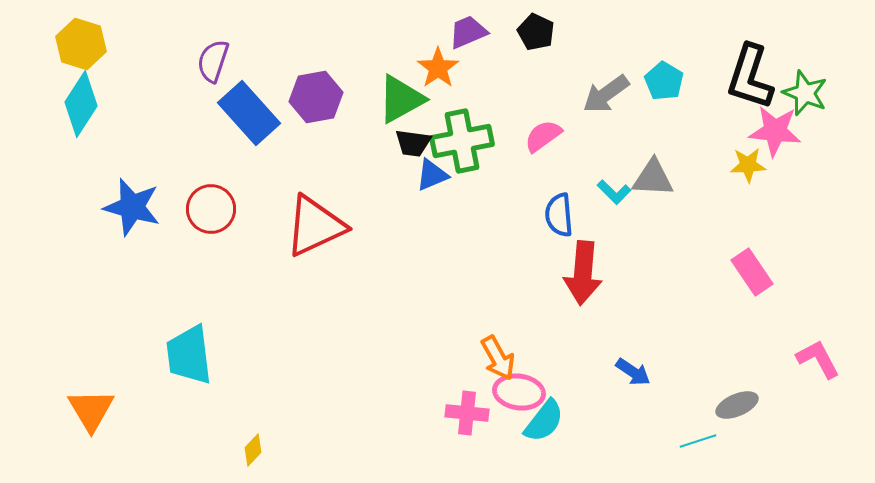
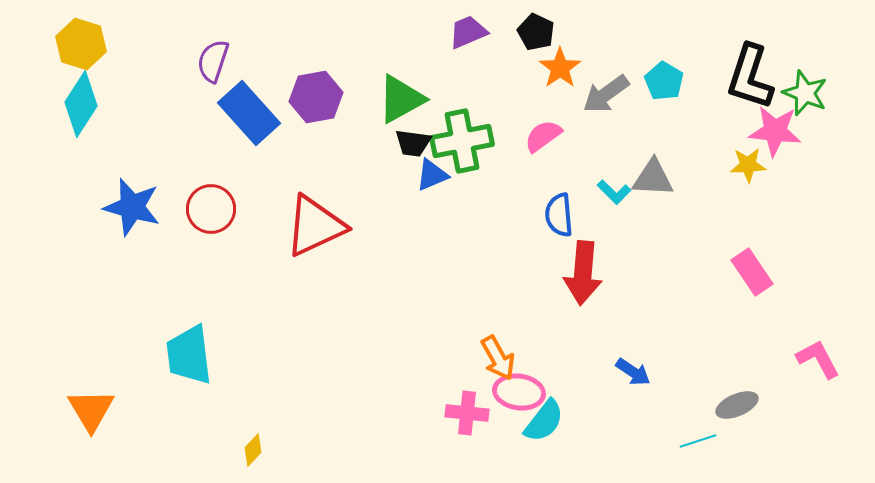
orange star: moved 122 px right
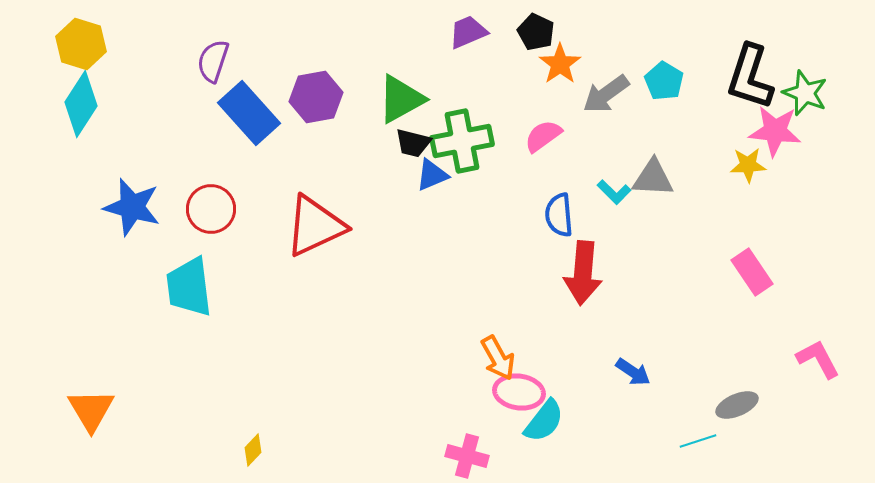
orange star: moved 4 px up
black trapezoid: rotated 6 degrees clockwise
cyan trapezoid: moved 68 px up
pink cross: moved 43 px down; rotated 9 degrees clockwise
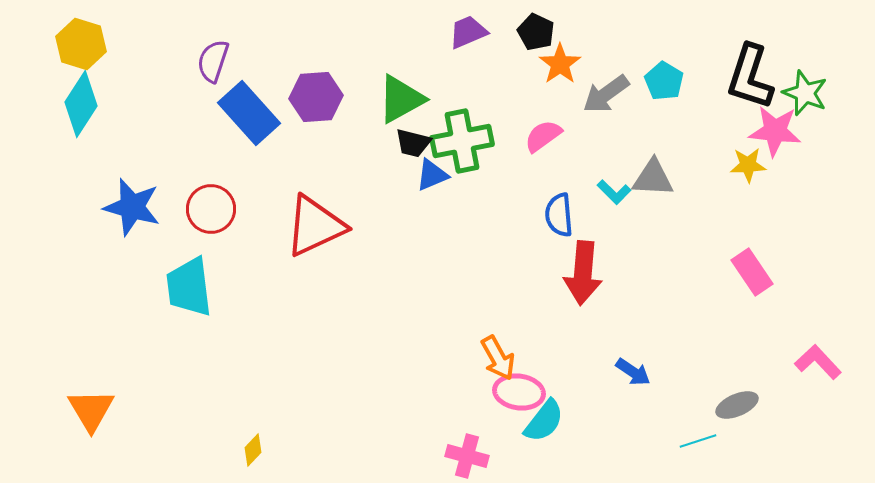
purple hexagon: rotated 6 degrees clockwise
pink L-shape: moved 3 px down; rotated 15 degrees counterclockwise
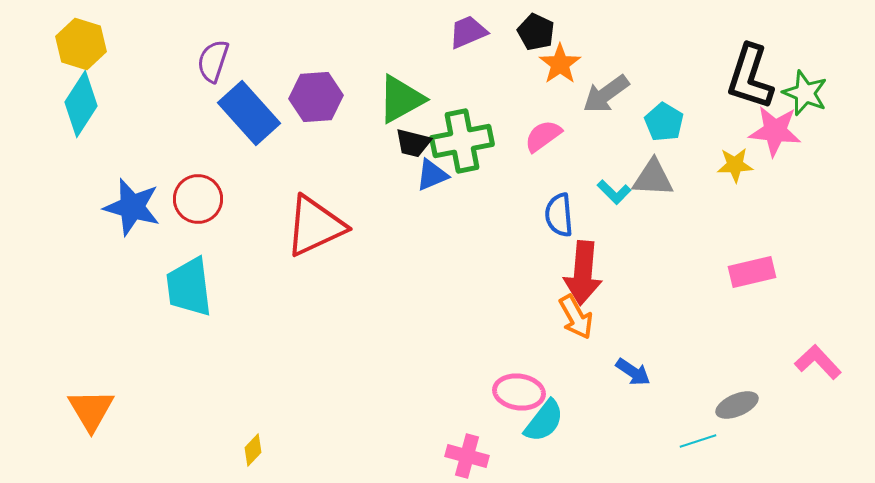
cyan pentagon: moved 41 px down
yellow star: moved 13 px left
red circle: moved 13 px left, 10 px up
pink rectangle: rotated 69 degrees counterclockwise
orange arrow: moved 78 px right, 41 px up
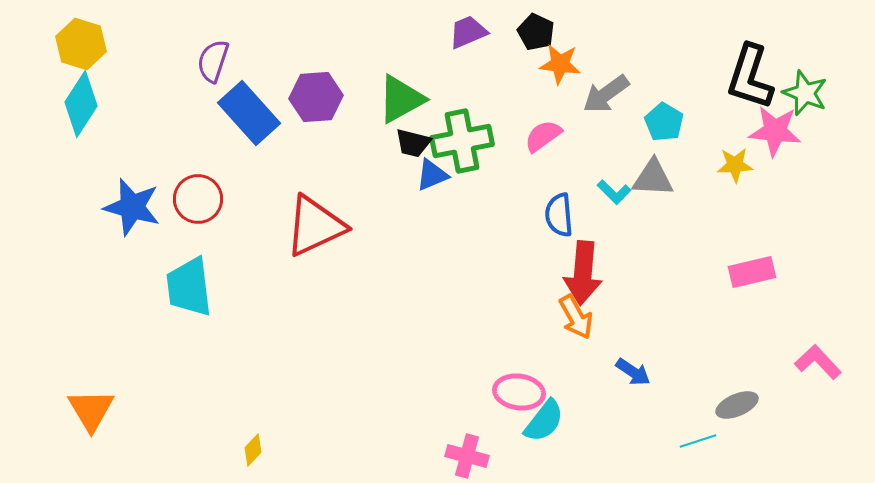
orange star: rotated 30 degrees counterclockwise
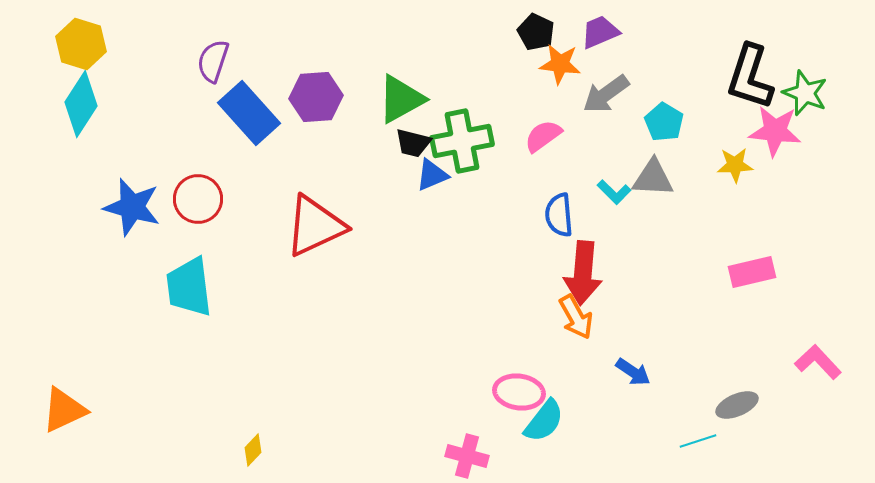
purple trapezoid: moved 132 px right
orange triangle: moved 27 px left; rotated 36 degrees clockwise
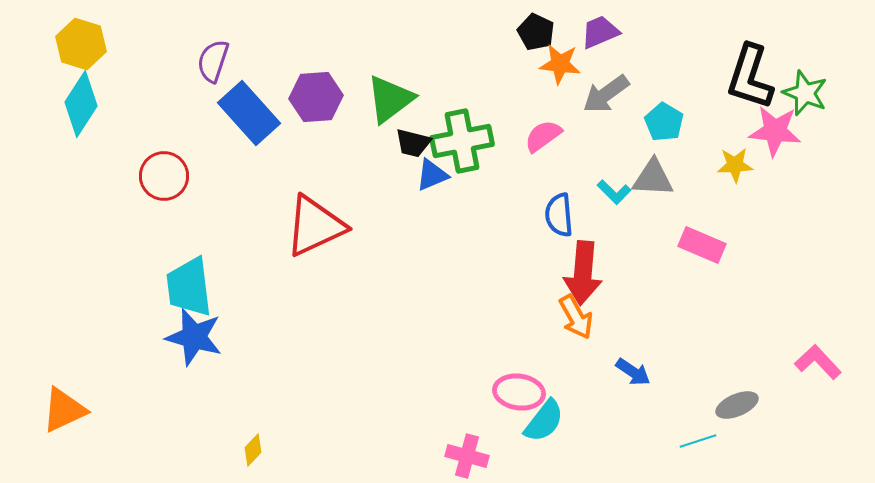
green triangle: moved 11 px left; rotated 8 degrees counterclockwise
red circle: moved 34 px left, 23 px up
blue star: moved 62 px right, 130 px down
pink rectangle: moved 50 px left, 27 px up; rotated 36 degrees clockwise
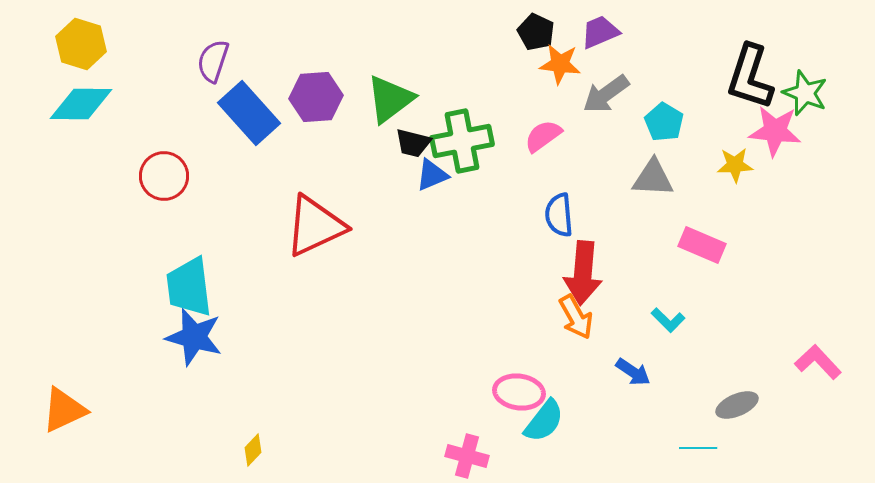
cyan diamond: rotated 58 degrees clockwise
cyan L-shape: moved 54 px right, 128 px down
cyan line: moved 7 px down; rotated 18 degrees clockwise
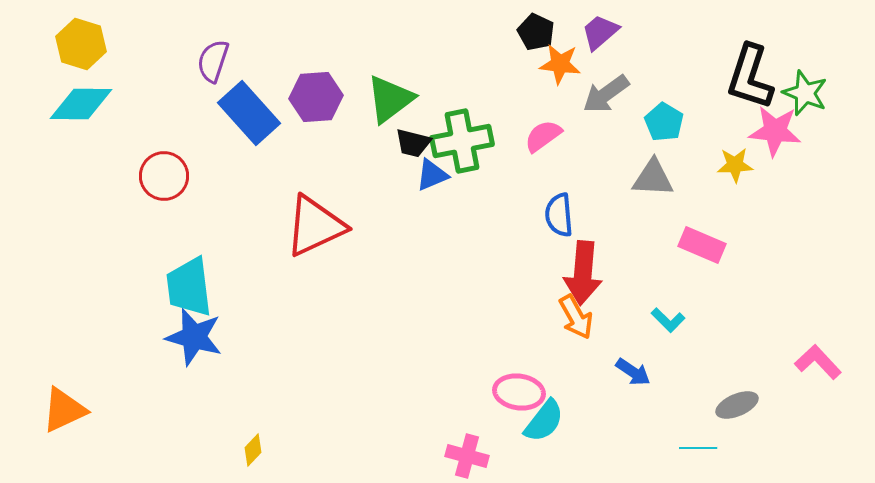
purple trapezoid: rotated 18 degrees counterclockwise
